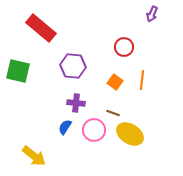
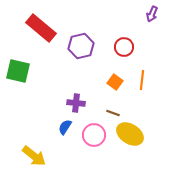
purple hexagon: moved 8 px right, 20 px up; rotated 20 degrees counterclockwise
pink circle: moved 5 px down
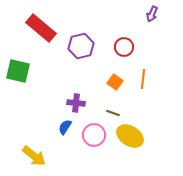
orange line: moved 1 px right, 1 px up
yellow ellipse: moved 2 px down
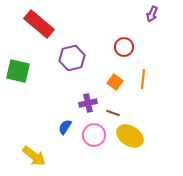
red rectangle: moved 2 px left, 4 px up
purple hexagon: moved 9 px left, 12 px down
purple cross: moved 12 px right; rotated 18 degrees counterclockwise
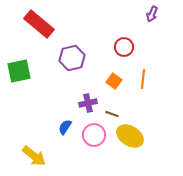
green square: moved 1 px right; rotated 25 degrees counterclockwise
orange square: moved 1 px left, 1 px up
brown line: moved 1 px left, 1 px down
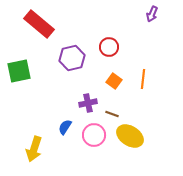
red circle: moved 15 px left
yellow arrow: moved 7 px up; rotated 70 degrees clockwise
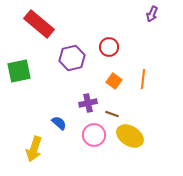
blue semicircle: moved 6 px left, 4 px up; rotated 98 degrees clockwise
